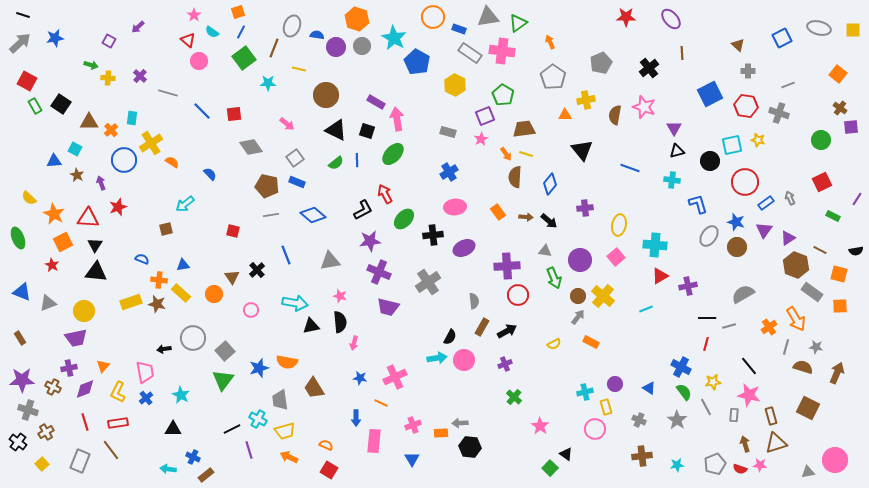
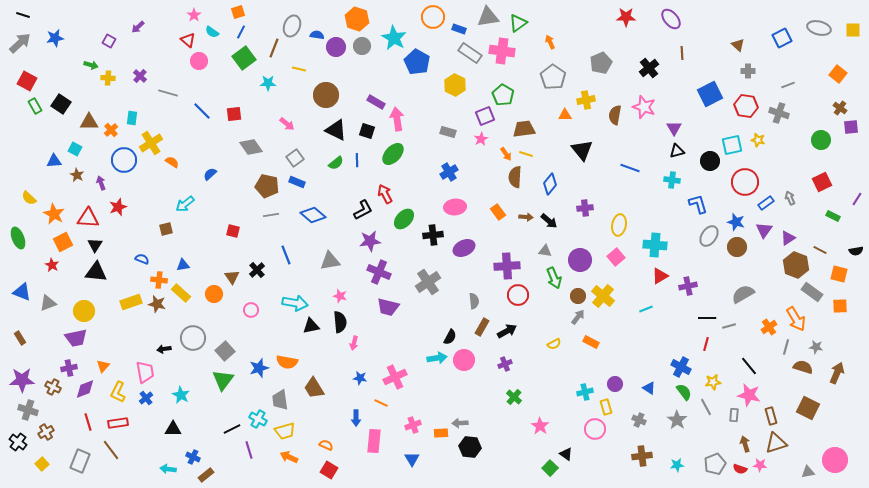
blue semicircle at (210, 174): rotated 88 degrees counterclockwise
red line at (85, 422): moved 3 px right
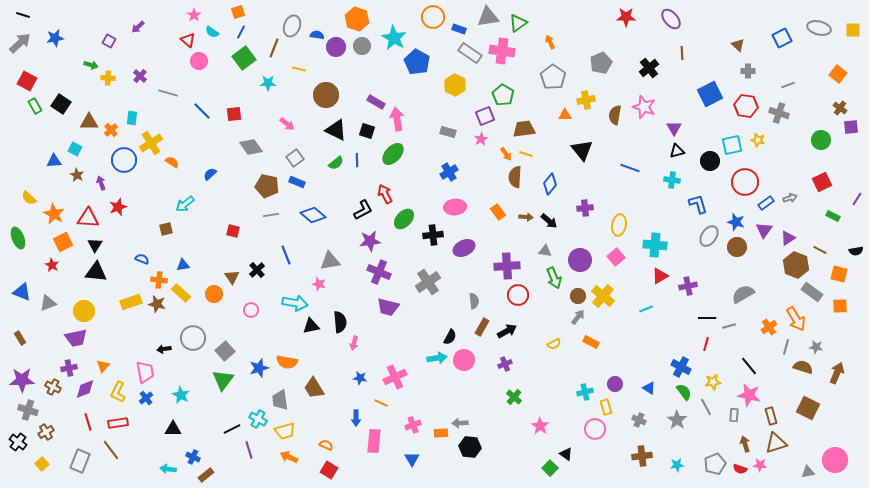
gray arrow at (790, 198): rotated 96 degrees clockwise
pink star at (340, 296): moved 21 px left, 12 px up
